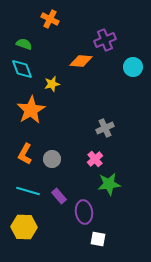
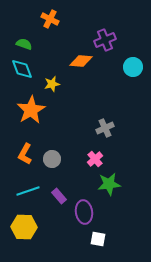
cyan line: rotated 35 degrees counterclockwise
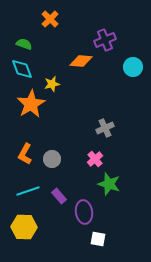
orange cross: rotated 18 degrees clockwise
orange star: moved 6 px up
green star: rotated 25 degrees clockwise
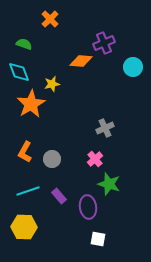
purple cross: moved 1 px left, 3 px down
cyan diamond: moved 3 px left, 3 px down
orange L-shape: moved 2 px up
purple ellipse: moved 4 px right, 5 px up
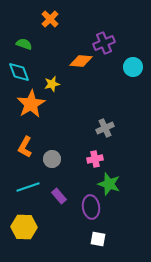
orange L-shape: moved 5 px up
pink cross: rotated 28 degrees clockwise
cyan line: moved 4 px up
purple ellipse: moved 3 px right
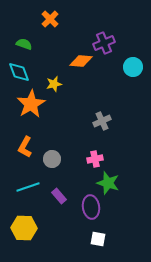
yellow star: moved 2 px right
gray cross: moved 3 px left, 7 px up
green star: moved 1 px left, 1 px up
yellow hexagon: moved 1 px down
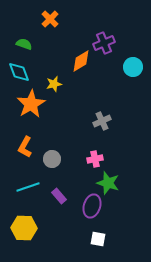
orange diamond: rotated 35 degrees counterclockwise
purple ellipse: moved 1 px right, 1 px up; rotated 25 degrees clockwise
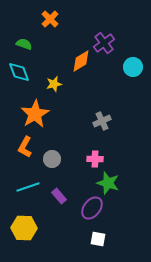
purple cross: rotated 15 degrees counterclockwise
orange star: moved 4 px right, 10 px down
pink cross: rotated 14 degrees clockwise
purple ellipse: moved 2 px down; rotated 20 degrees clockwise
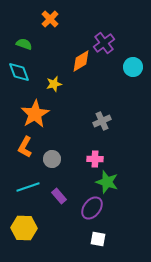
green star: moved 1 px left, 1 px up
